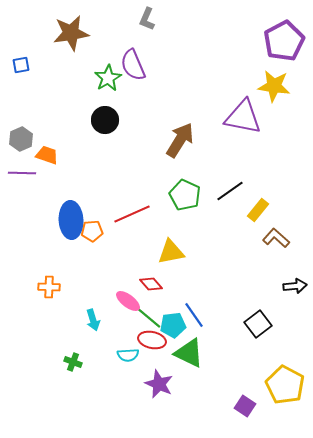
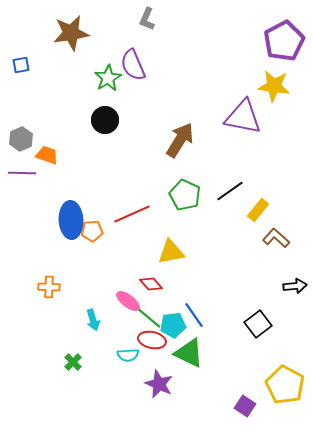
green cross: rotated 24 degrees clockwise
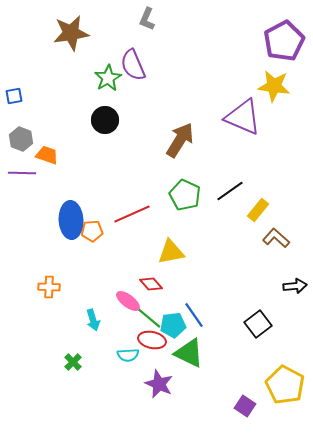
blue square: moved 7 px left, 31 px down
purple triangle: rotated 12 degrees clockwise
gray hexagon: rotated 15 degrees counterclockwise
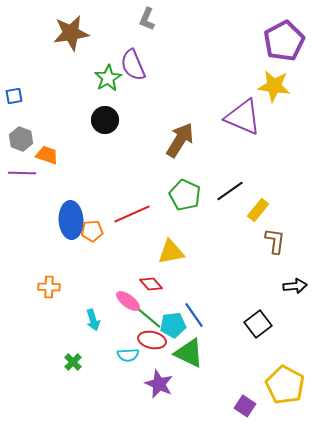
brown L-shape: moved 1 px left, 3 px down; rotated 56 degrees clockwise
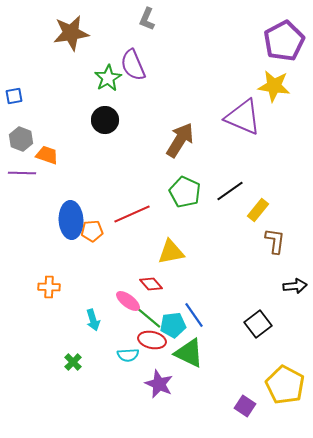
green pentagon: moved 3 px up
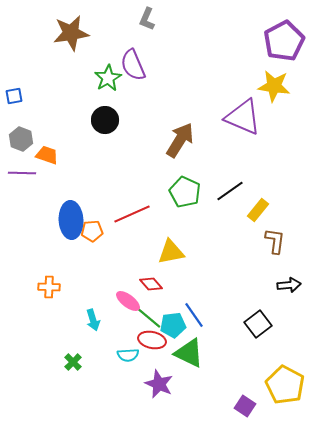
black arrow: moved 6 px left, 1 px up
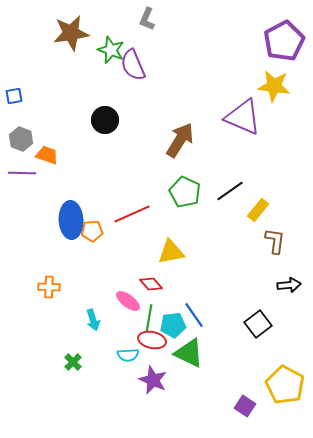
green star: moved 3 px right, 28 px up; rotated 20 degrees counterclockwise
green line: rotated 60 degrees clockwise
purple star: moved 6 px left, 4 px up
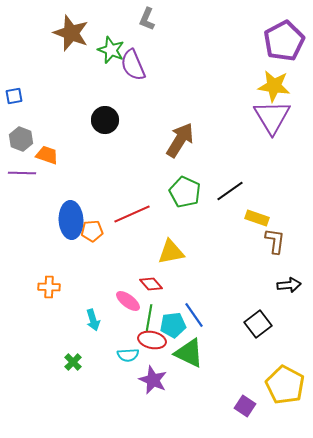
brown star: rotated 30 degrees clockwise
purple triangle: moved 29 px right; rotated 36 degrees clockwise
yellow rectangle: moved 1 px left, 8 px down; rotated 70 degrees clockwise
